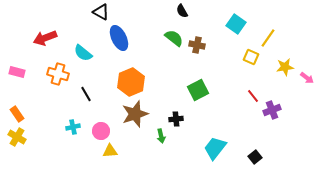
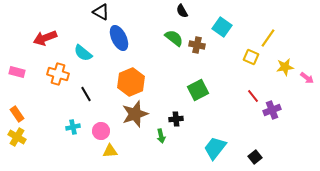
cyan square: moved 14 px left, 3 px down
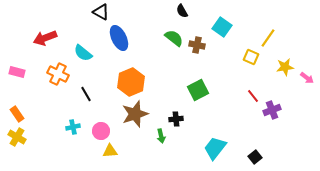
orange cross: rotated 10 degrees clockwise
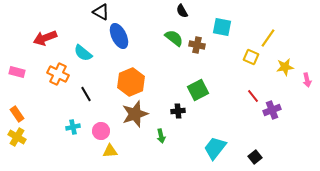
cyan square: rotated 24 degrees counterclockwise
blue ellipse: moved 2 px up
pink arrow: moved 2 px down; rotated 40 degrees clockwise
black cross: moved 2 px right, 8 px up
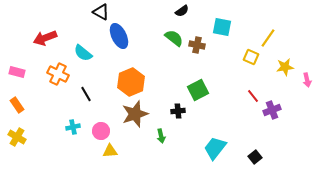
black semicircle: rotated 96 degrees counterclockwise
orange rectangle: moved 9 px up
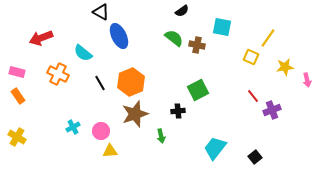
red arrow: moved 4 px left
black line: moved 14 px right, 11 px up
orange rectangle: moved 1 px right, 9 px up
cyan cross: rotated 16 degrees counterclockwise
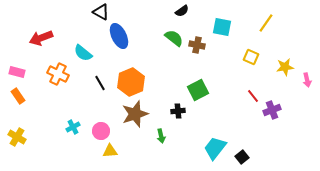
yellow line: moved 2 px left, 15 px up
black square: moved 13 px left
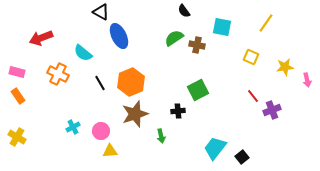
black semicircle: moved 2 px right; rotated 88 degrees clockwise
green semicircle: rotated 72 degrees counterclockwise
